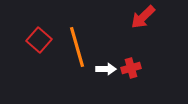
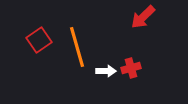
red square: rotated 15 degrees clockwise
white arrow: moved 2 px down
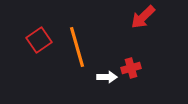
white arrow: moved 1 px right, 6 px down
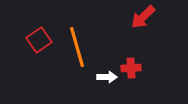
red cross: rotated 12 degrees clockwise
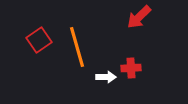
red arrow: moved 4 px left
white arrow: moved 1 px left
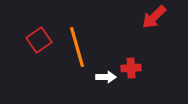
red arrow: moved 15 px right
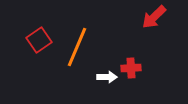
orange line: rotated 39 degrees clockwise
white arrow: moved 1 px right
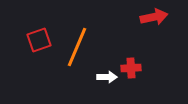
red arrow: rotated 148 degrees counterclockwise
red square: rotated 15 degrees clockwise
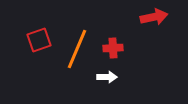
orange line: moved 2 px down
red cross: moved 18 px left, 20 px up
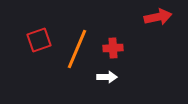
red arrow: moved 4 px right
